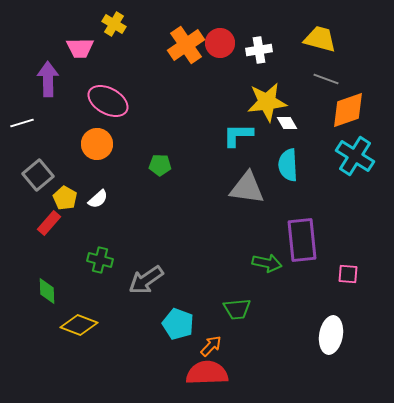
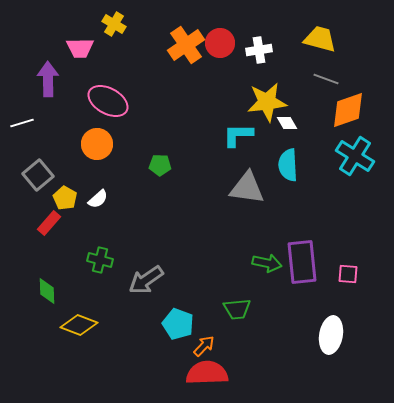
purple rectangle: moved 22 px down
orange arrow: moved 7 px left
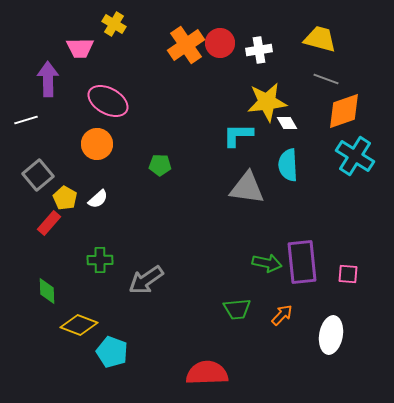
orange diamond: moved 4 px left, 1 px down
white line: moved 4 px right, 3 px up
green cross: rotated 15 degrees counterclockwise
cyan pentagon: moved 66 px left, 28 px down
orange arrow: moved 78 px right, 31 px up
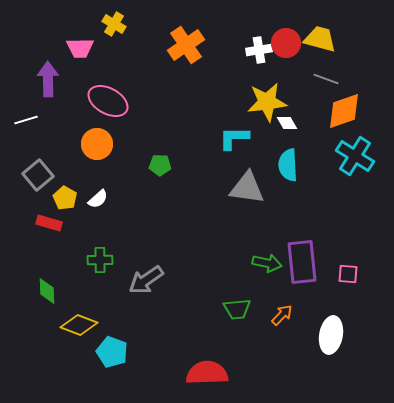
red circle: moved 66 px right
cyan L-shape: moved 4 px left, 3 px down
red rectangle: rotated 65 degrees clockwise
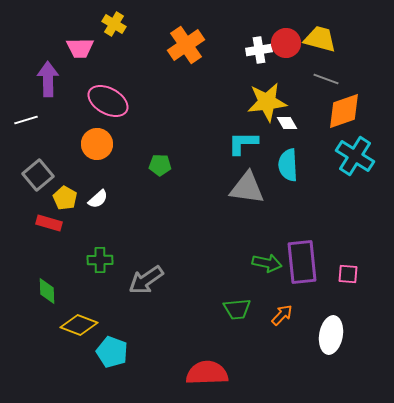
cyan L-shape: moved 9 px right, 5 px down
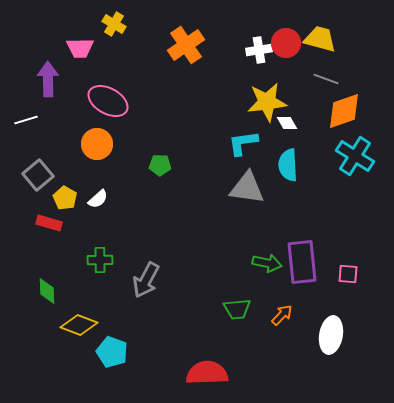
cyan L-shape: rotated 8 degrees counterclockwise
gray arrow: rotated 27 degrees counterclockwise
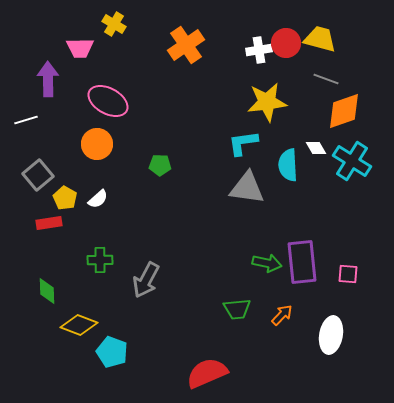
white diamond: moved 29 px right, 25 px down
cyan cross: moved 3 px left, 5 px down
red rectangle: rotated 25 degrees counterclockwise
red semicircle: rotated 21 degrees counterclockwise
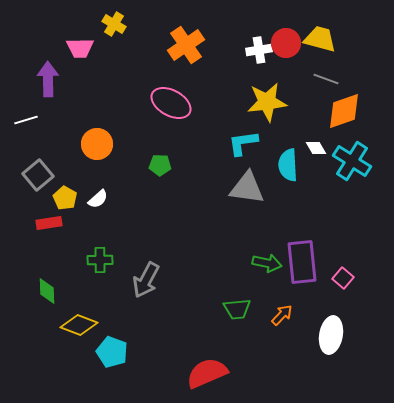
pink ellipse: moved 63 px right, 2 px down
pink square: moved 5 px left, 4 px down; rotated 35 degrees clockwise
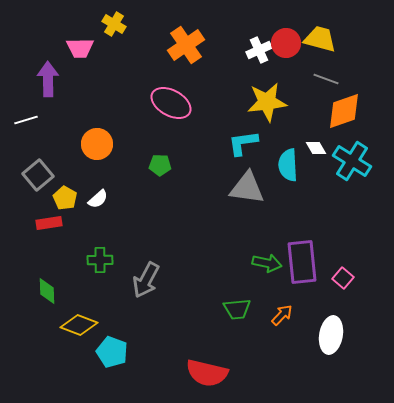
white cross: rotated 15 degrees counterclockwise
red semicircle: rotated 144 degrees counterclockwise
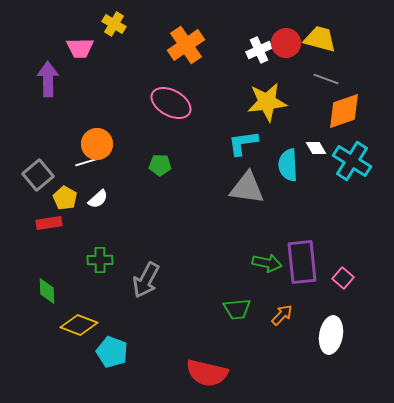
white line: moved 61 px right, 42 px down
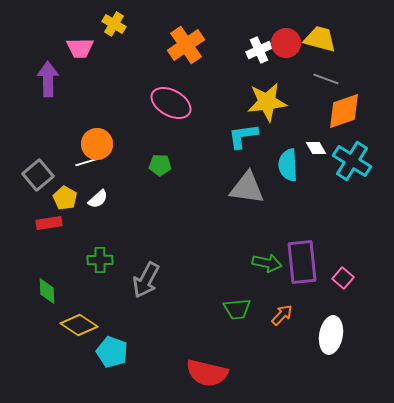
cyan L-shape: moved 7 px up
yellow diamond: rotated 12 degrees clockwise
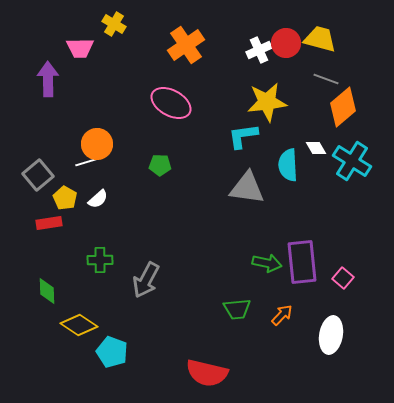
orange diamond: moved 1 px left, 4 px up; rotated 21 degrees counterclockwise
